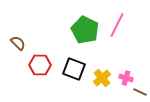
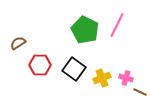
brown semicircle: rotated 77 degrees counterclockwise
black square: rotated 15 degrees clockwise
yellow cross: rotated 18 degrees clockwise
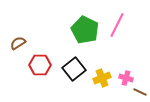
black square: rotated 15 degrees clockwise
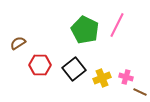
pink cross: moved 1 px up
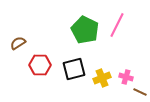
black square: rotated 25 degrees clockwise
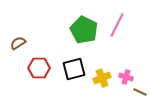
green pentagon: moved 1 px left
red hexagon: moved 1 px left, 3 px down
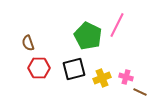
green pentagon: moved 4 px right, 6 px down
brown semicircle: moved 10 px right; rotated 77 degrees counterclockwise
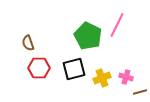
brown line: rotated 40 degrees counterclockwise
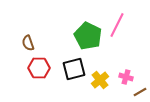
yellow cross: moved 2 px left, 2 px down; rotated 18 degrees counterclockwise
brown line: rotated 16 degrees counterclockwise
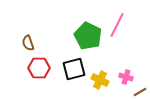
yellow cross: rotated 24 degrees counterclockwise
